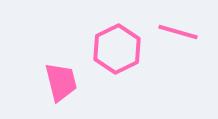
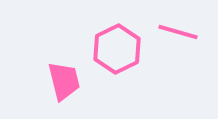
pink trapezoid: moved 3 px right, 1 px up
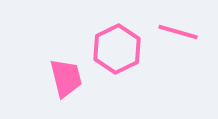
pink trapezoid: moved 2 px right, 3 px up
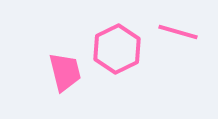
pink trapezoid: moved 1 px left, 6 px up
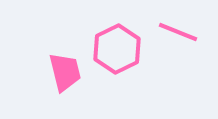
pink line: rotated 6 degrees clockwise
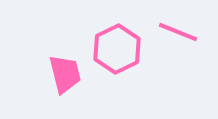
pink trapezoid: moved 2 px down
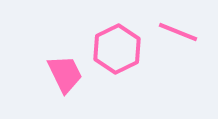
pink trapezoid: rotated 12 degrees counterclockwise
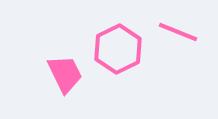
pink hexagon: moved 1 px right
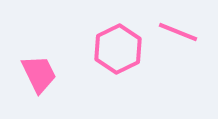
pink trapezoid: moved 26 px left
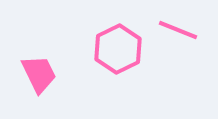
pink line: moved 2 px up
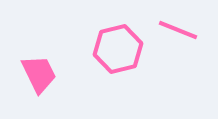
pink hexagon: rotated 12 degrees clockwise
